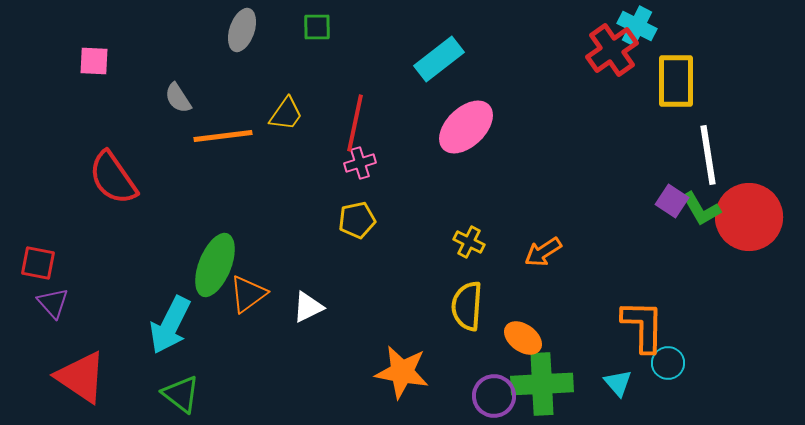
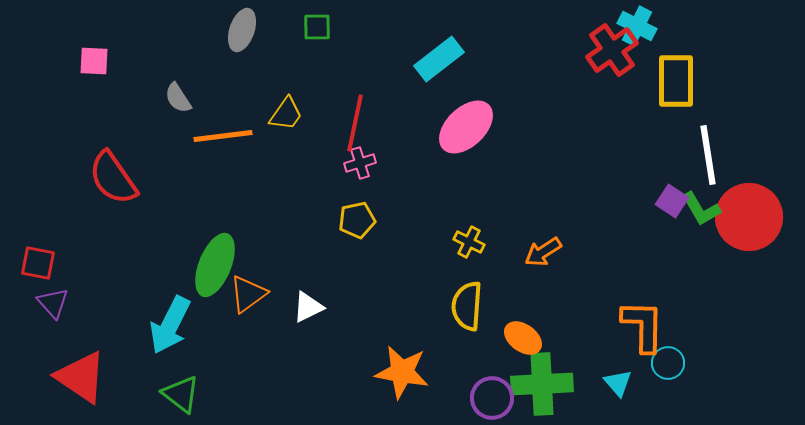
purple circle: moved 2 px left, 2 px down
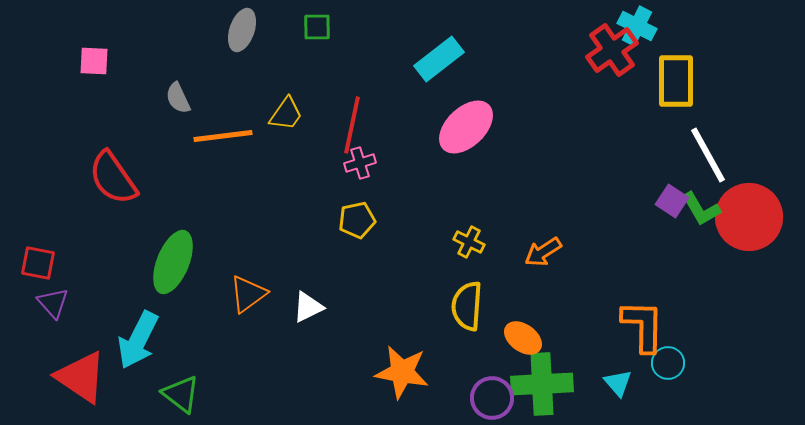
gray semicircle: rotated 8 degrees clockwise
red line: moved 3 px left, 2 px down
white line: rotated 20 degrees counterclockwise
green ellipse: moved 42 px left, 3 px up
cyan arrow: moved 32 px left, 15 px down
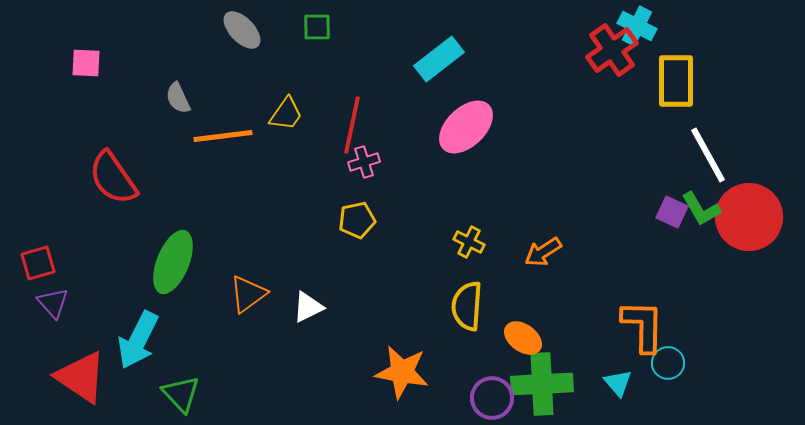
gray ellipse: rotated 63 degrees counterclockwise
pink square: moved 8 px left, 2 px down
pink cross: moved 4 px right, 1 px up
purple square: moved 11 px down; rotated 8 degrees counterclockwise
red square: rotated 27 degrees counterclockwise
green triangle: rotated 9 degrees clockwise
